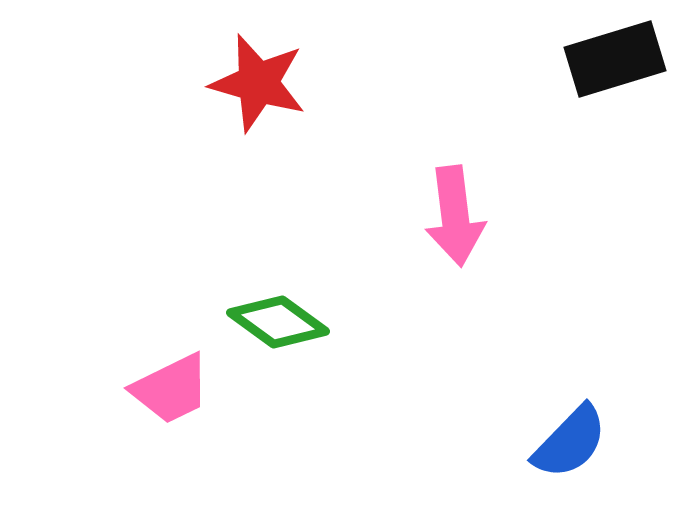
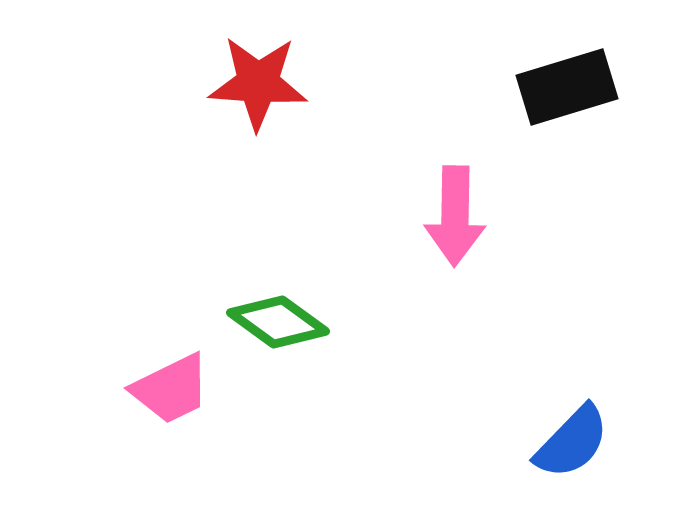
black rectangle: moved 48 px left, 28 px down
red star: rotated 12 degrees counterclockwise
pink arrow: rotated 8 degrees clockwise
blue semicircle: moved 2 px right
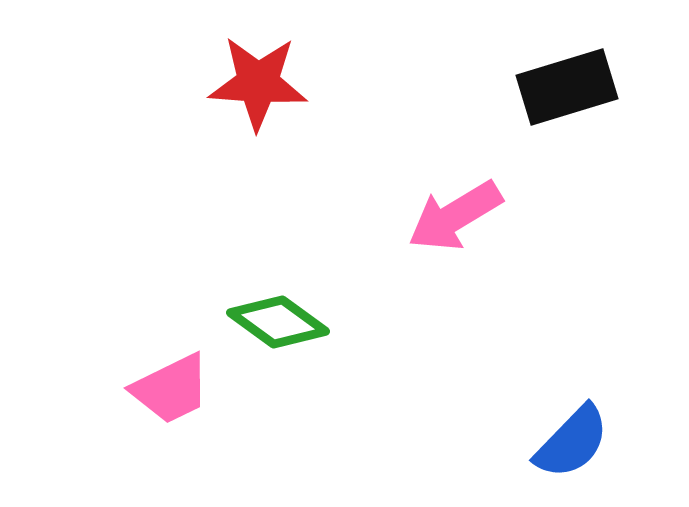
pink arrow: rotated 58 degrees clockwise
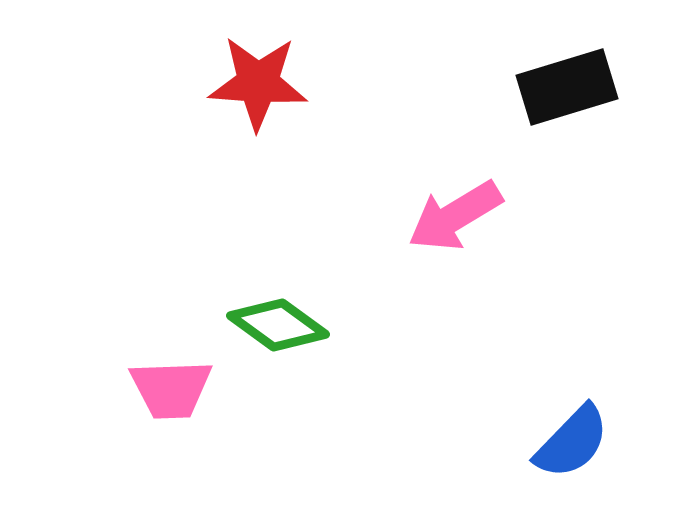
green diamond: moved 3 px down
pink trapezoid: rotated 24 degrees clockwise
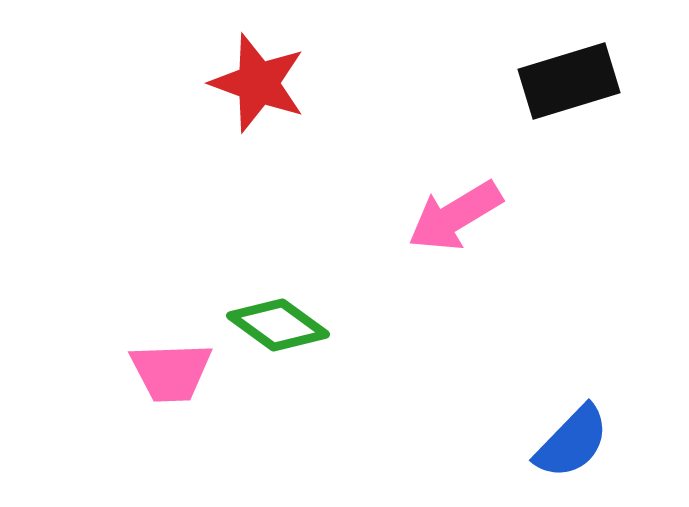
red star: rotated 16 degrees clockwise
black rectangle: moved 2 px right, 6 px up
pink trapezoid: moved 17 px up
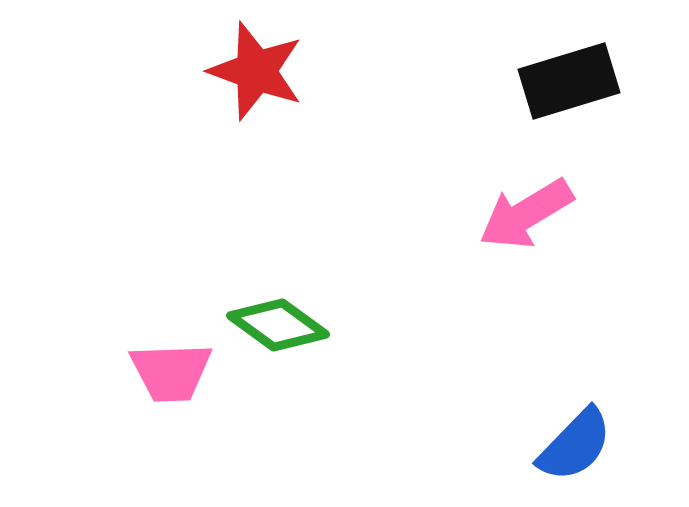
red star: moved 2 px left, 12 px up
pink arrow: moved 71 px right, 2 px up
blue semicircle: moved 3 px right, 3 px down
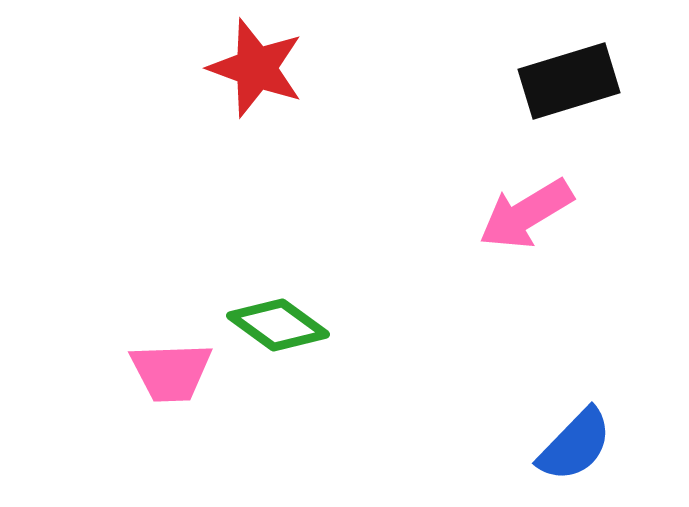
red star: moved 3 px up
